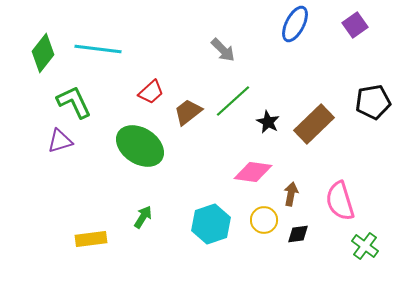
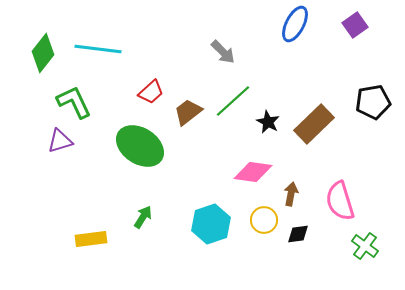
gray arrow: moved 2 px down
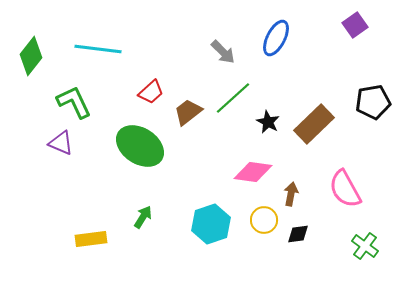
blue ellipse: moved 19 px left, 14 px down
green diamond: moved 12 px left, 3 px down
green line: moved 3 px up
purple triangle: moved 1 px right, 2 px down; rotated 40 degrees clockwise
pink semicircle: moved 5 px right, 12 px up; rotated 12 degrees counterclockwise
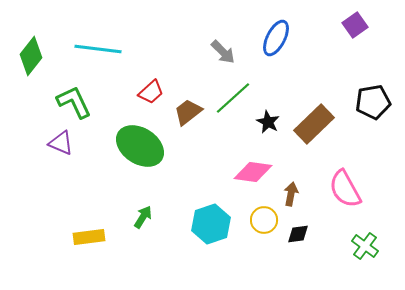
yellow rectangle: moved 2 px left, 2 px up
